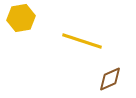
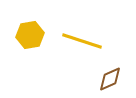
yellow hexagon: moved 9 px right, 17 px down
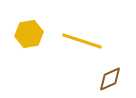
yellow hexagon: moved 1 px left, 1 px up
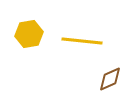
yellow line: rotated 12 degrees counterclockwise
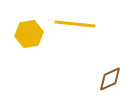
yellow line: moved 7 px left, 17 px up
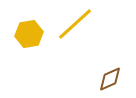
yellow line: rotated 48 degrees counterclockwise
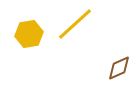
brown diamond: moved 9 px right, 11 px up
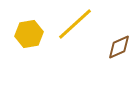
brown diamond: moved 21 px up
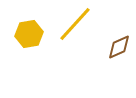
yellow line: rotated 6 degrees counterclockwise
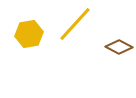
brown diamond: rotated 52 degrees clockwise
